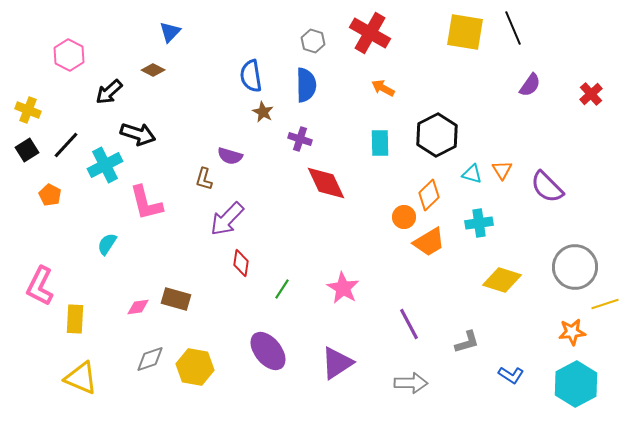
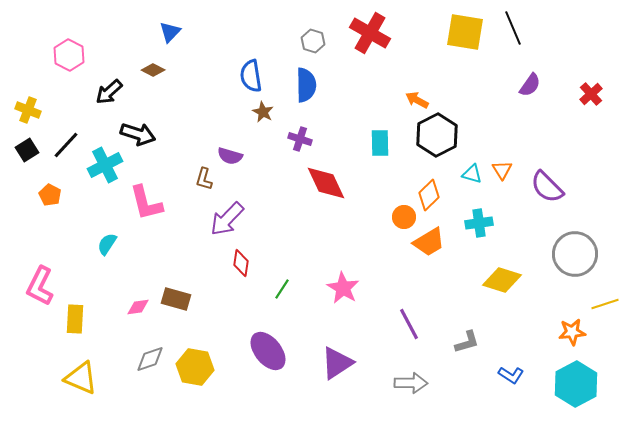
orange arrow at (383, 88): moved 34 px right, 12 px down
gray circle at (575, 267): moved 13 px up
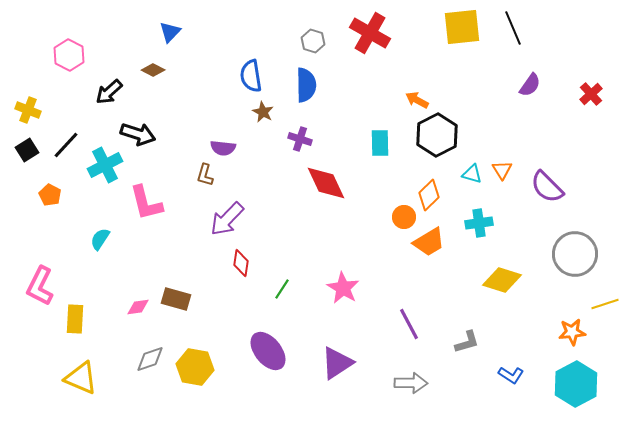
yellow square at (465, 32): moved 3 px left, 5 px up; rotated 15 degrees counterclockwise
purple semicircle at (230, 156): moved 7 px left, 8 px up; rotated 10 degrees counterclockwise
brown L-shape at (204, 179): moved 1 px right, 4 px up
cyan semicircle at (107, 244): moved 7 px left, 5 px up
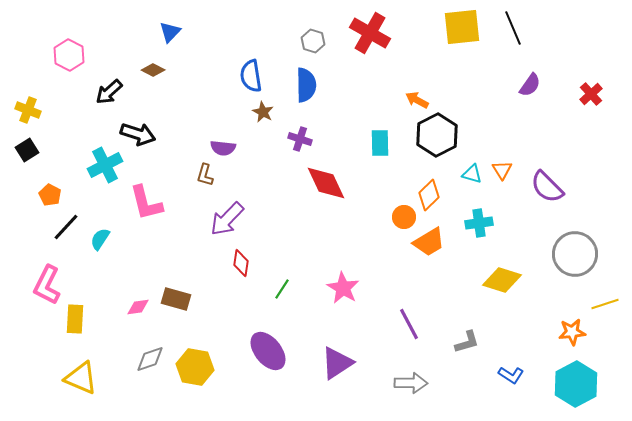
black line at (66, 145): moved 82 px down
pink L-shape at (40, 286): moved 7 px right, 1 px up
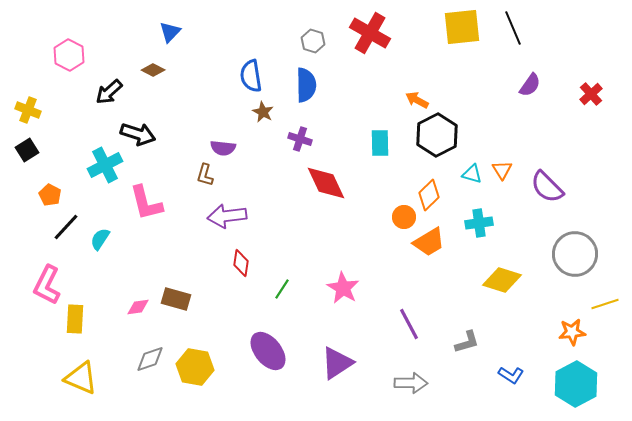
purple arrow at (227, 219): moved 3 px up; rotated 39 degrees clockwise
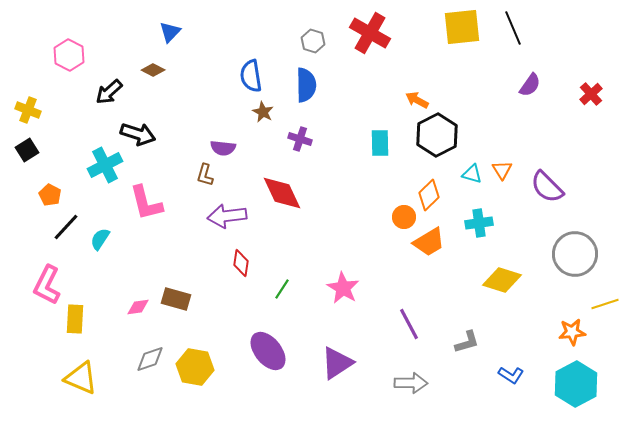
red diamond at (326, 183): moved 44 px left, 10 px down
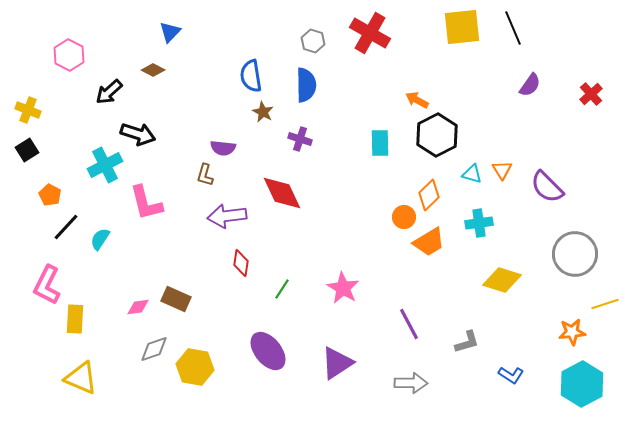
brown rectangle at (176, 299): rotated 8 degrees clockwise
gray diamond at (150, 359): moved 4 px right, 10 px up
cyan hexagon at (576, 384): moved 6 px right
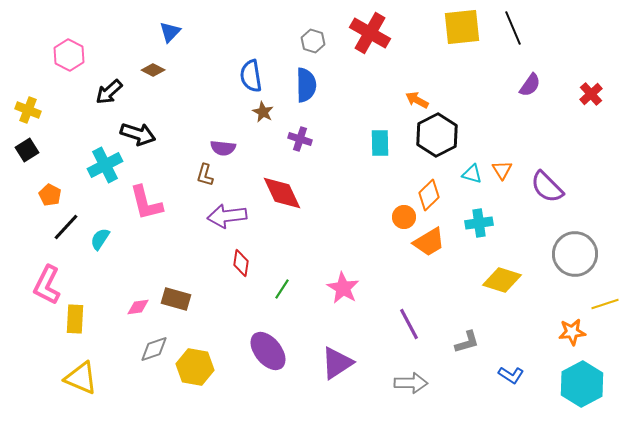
brown rectangle at (176, 299): rotated 8 degrees counterclockwise
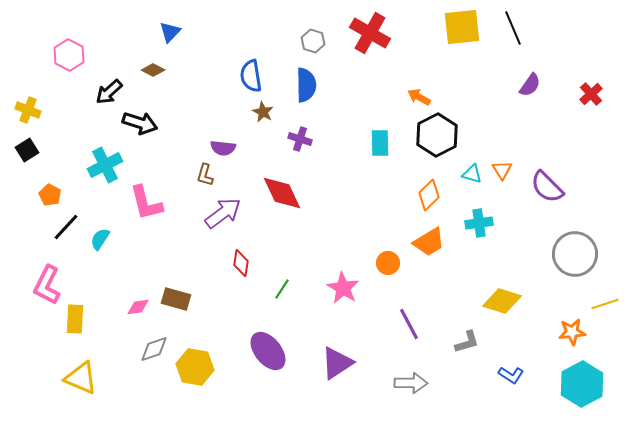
orange arrow at (417, 100): moved 2 px right, 3 px up
black arrow at (138, 134): moved 2 px right, 11 px up
purple arrow at (227, 216): moved 4 px left, 3 px up; rotated 150 degrees clockwise
orange circle at (404, 217): moved 16 px left, 46 px down
yellow diamond at (502, 280): moved 21 px down
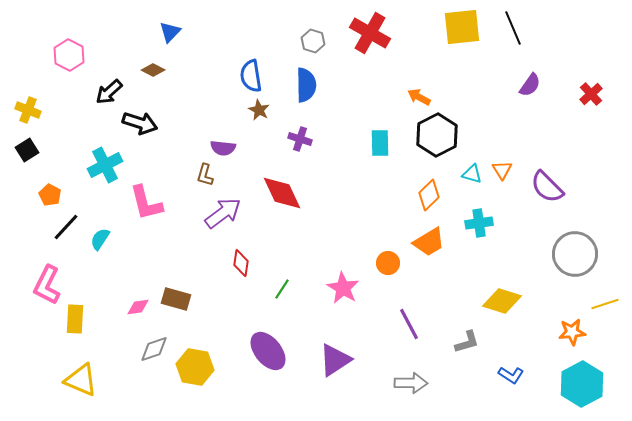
brown star at (263, 112): moved 4 px left, 2 px up
purple triangle at (337, 363): moved 2 px left, 3 px up
yellow triangle at (81, 378): moved 2 px down
